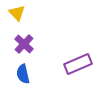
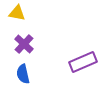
yellow triangle: rotated 36 degrees counterclockwise
purple rectangle: moved 5 px right, 2 px up
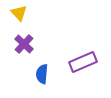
yellow triangle: moved 2 px right; rotated 36 degrees clockwise
blue semicircle: moved 19 px right; rotated 18 degrees clockwise
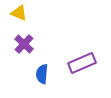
yellow triangle: rotated 24 degrees counterclockwise
purple rectangle: moved 1 px left, 1 px down
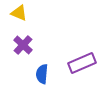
purple cross: moved 1 px left, 1 px down
